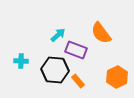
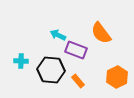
cyan arrow: rotated 112 degrees counterclockwise
black hexagon: moved 4 px left
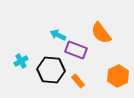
cyan cross: rotated 32 degrees counterclockwise
orange hexagon: moved 1 px right, 1 px up
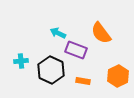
cyan arrow: moved 2 px up
cyan cross: rotated 24 degrees clockwise
black hexagon: rotated 20 degrees clockwise
orange rectangle: moved 5 px right; rotated 40 degrees counterclockwise
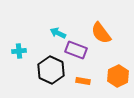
cyan cross: moved 2 px left, 10 px up
